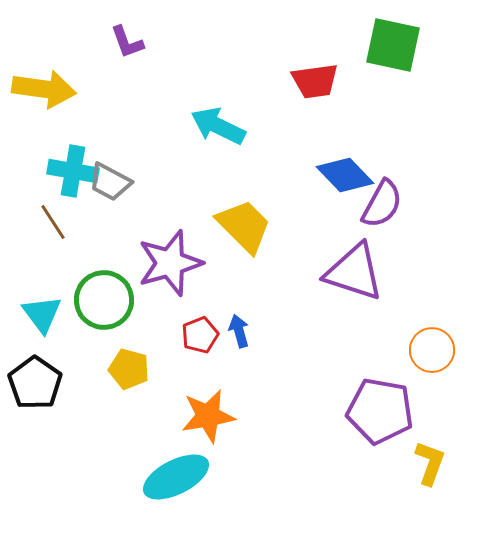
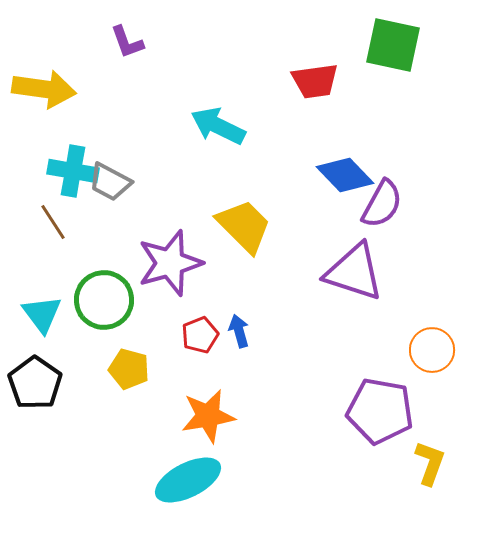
cyan ellipse: moved 12 px right, 3 px down
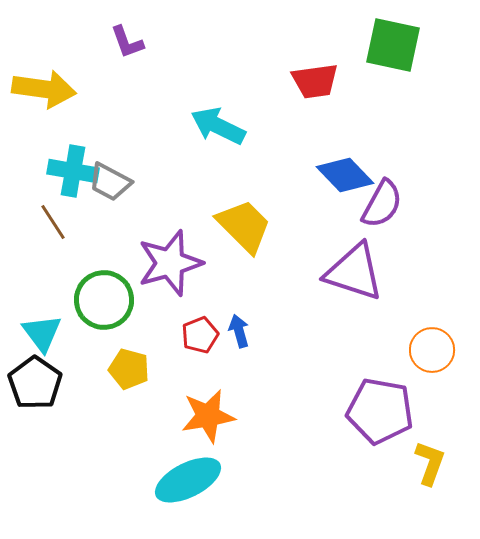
cyan triangle: moved 19 px down
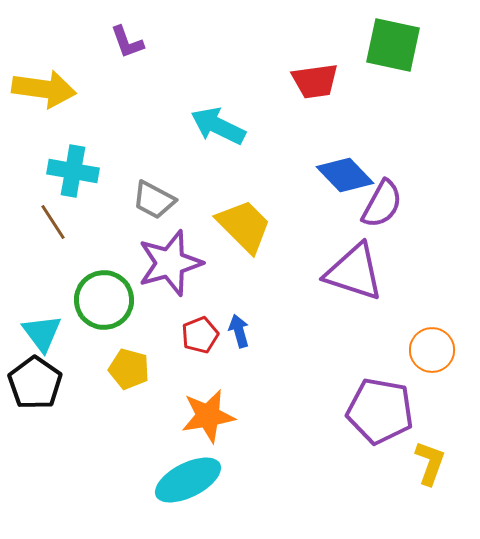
gray trapezoid: moved 44 px right, 18 px down
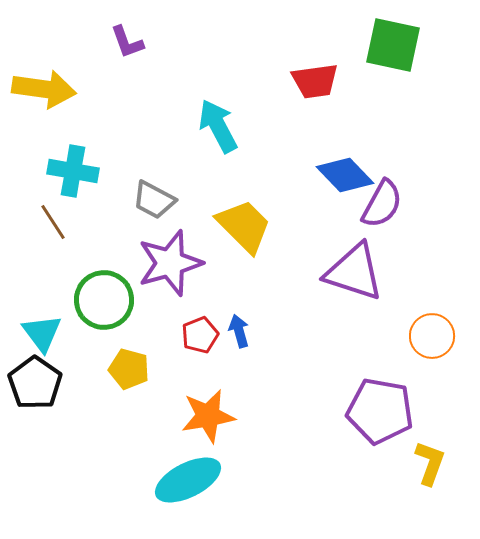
cyan arrow: rotated 36 degrees clockwise
orange circle: moved 14 px up
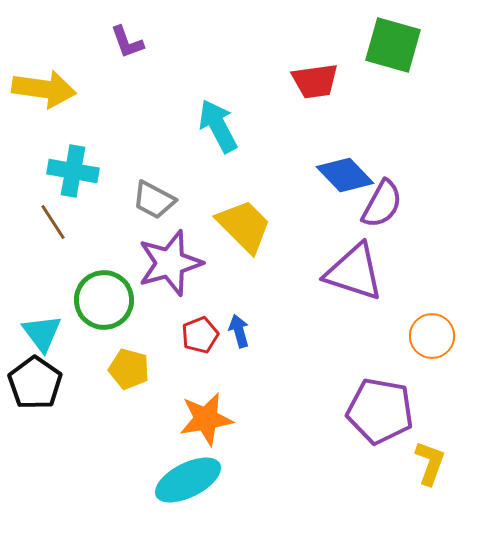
green square: rotated 4 degrees clockwise
orange star: moved 2 px left, 3 px down
